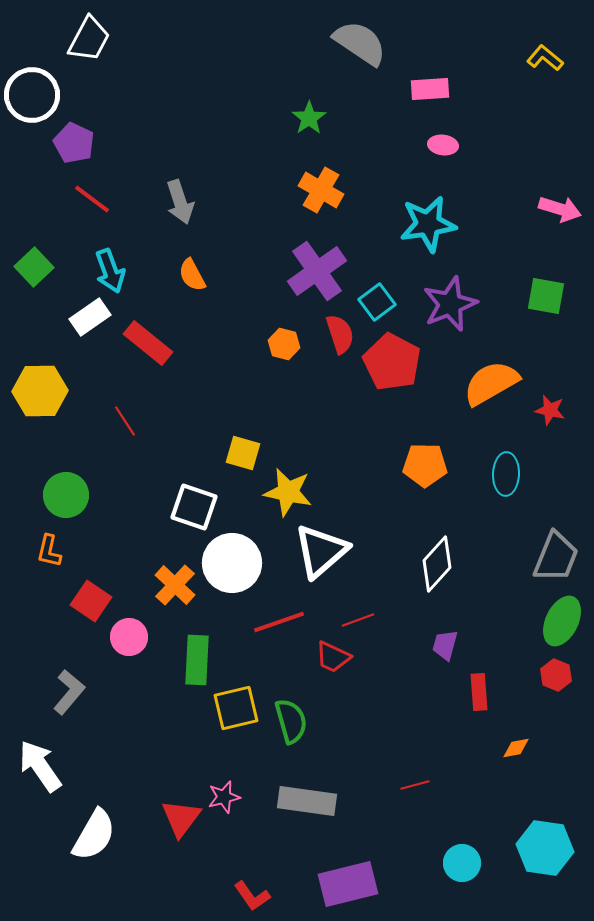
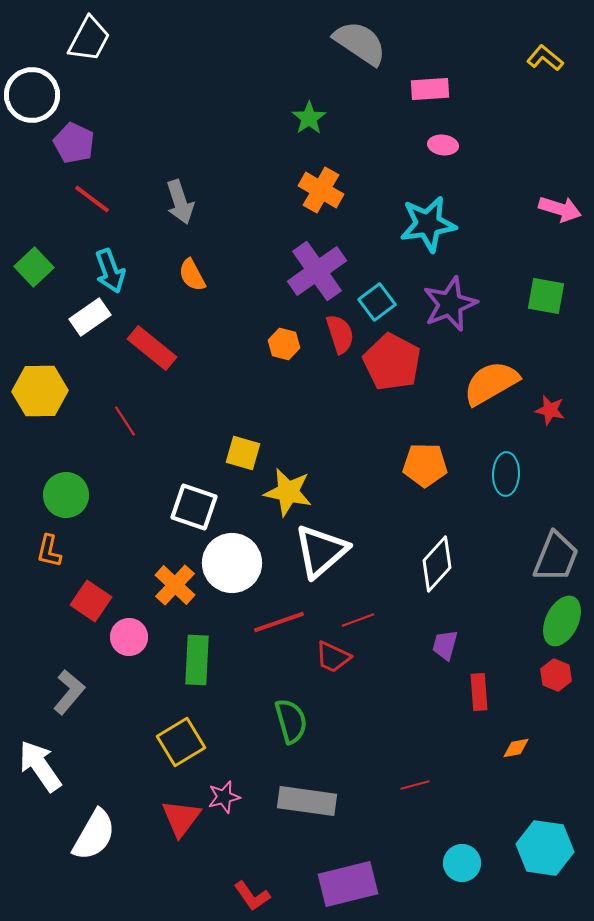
red rectangle at (148, 343): moved 4 px right, 5 px down
yellow square at (236, 708): moved 55 px left, 34 px down; rotated 18 degrees counterclockwise
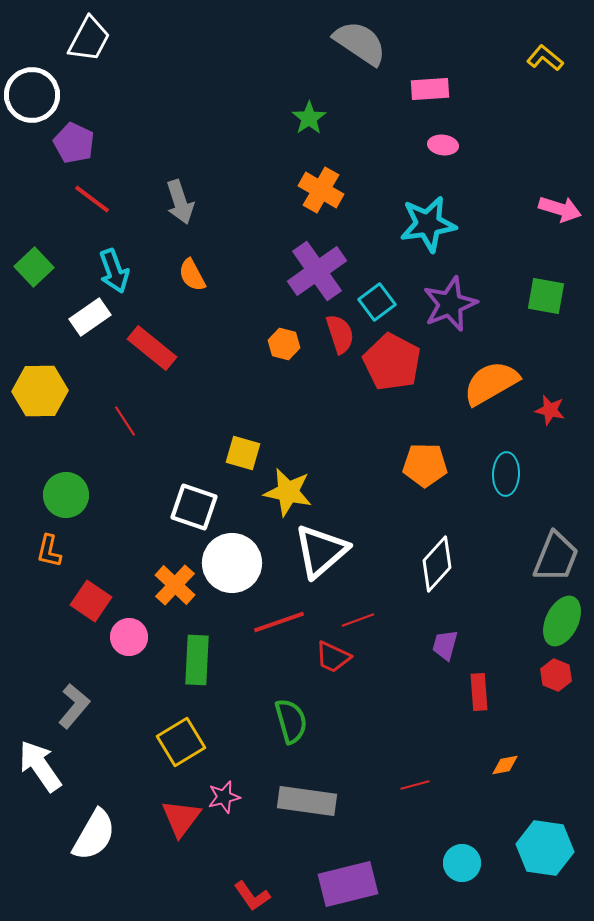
cyan arrow at (110, 271): moved 4 px right
gray L-shape at (69, 692): moved 5 px right, 14 px down
orange diamond at (516, 748): moved 11 px left, 17 px down
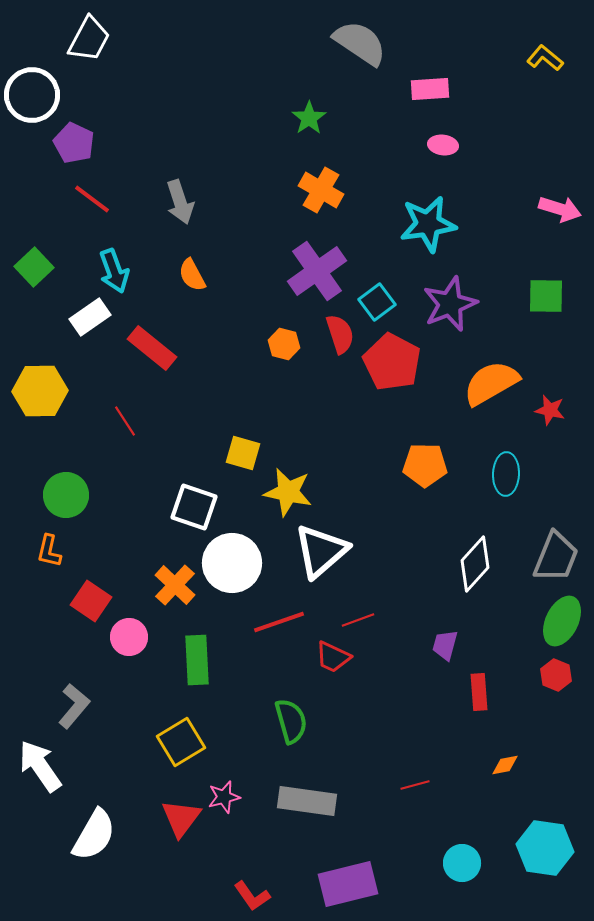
green square at (546, 296): rotated 9 degrees counterclockwise
white diamond at (437, 564): moved 38 px right
green rectangle at (197, 660): rotated 6 degrees counterclockwise
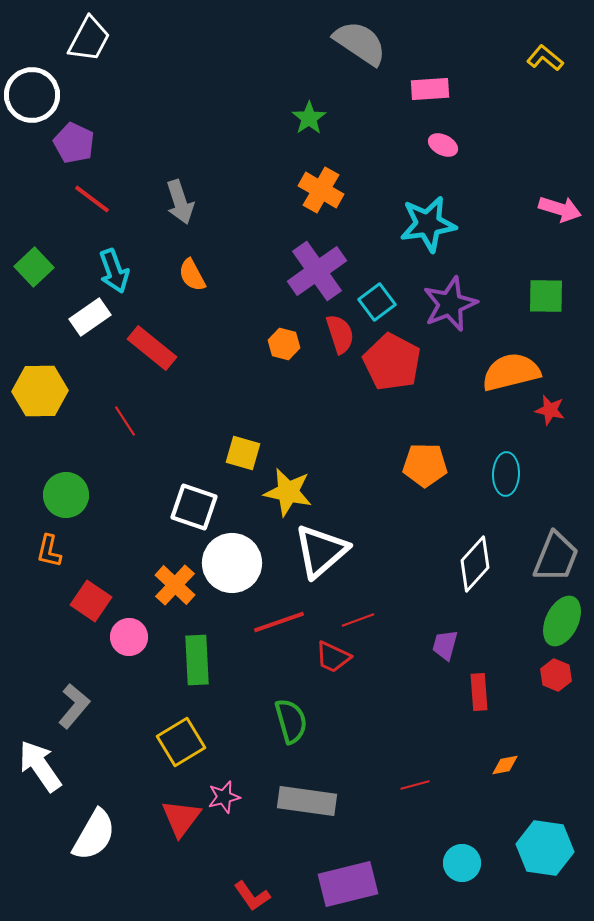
pink ellipse at (443, 145): rotated 20 degrees clockwise
orange semicircle at (491, 383): moved 20 px right, 11 px up; rotated 16 degrees clockwise
